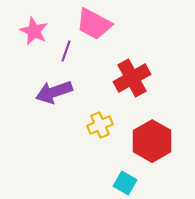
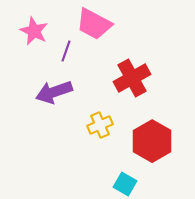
cyan square: moved 1 px down
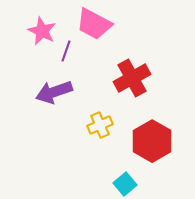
pink star: moved 8 px right
cyan square: rotated 20 degrees clockwise
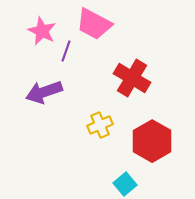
red cross: rotated 30 degrees counterclockwise
purple arrow: moved 10 px left
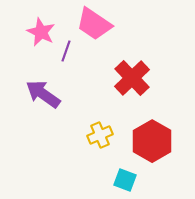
pink trapezoid: rotated 6 degrees clockwise
pink star: moved 1 px left, 1 px down
red cross: rotated 15 degrees clockwise
purple arrow: moved 1 px left, 2 px down; rotated 54 degrees clockwise
yellow cross: moved 10 px down
cyan square: moved 4 px up; rotated 30 degrees counterclockwise
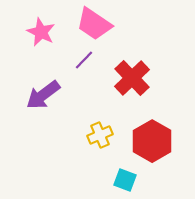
purple line: moved 18 px right, 9 px down; rotated 25 degrees clockwise
purple arrow: moved 1 px down; rotated 72 degrees counterclockwise
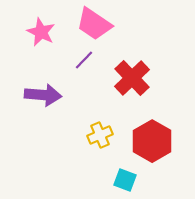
purple arrow: rotated 138 degrees counterclockwise
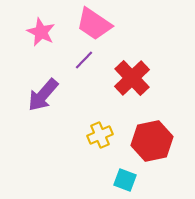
purple arrow: rotated 126 degrees clockwise
red hexagon: rotated 18 degrees clockwise
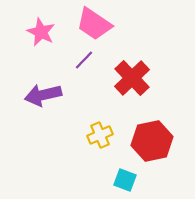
purple arrow: rotated 36 degrees clockwise
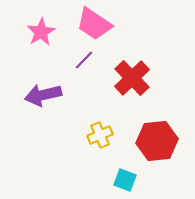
pink star: rotated 16 degrees clockwise
red hexagon: moved 5 px right; rotated 6 degrees clockwise
